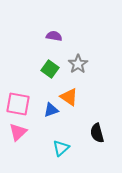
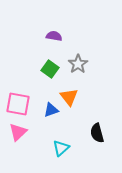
orange triangle: rotated 18 degrees clockwise
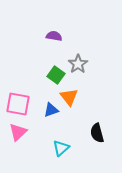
green square: moved 6 px right, 6 px down
